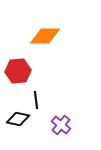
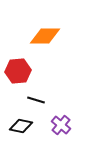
black line: rotated 66 degrees counterclockwise
black diamond: moved 3 px right, 7 px down
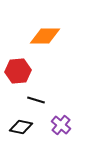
black diamond: moved 1 px down
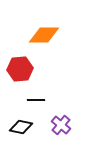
orange diamond: moved 1 px left, 1 px up
red hexagon: moved 2 px right, 2 px up
black line: rotated 18 degrees counterclockwise
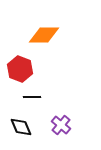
red hexagon: rotated 25 degrees clockwise
black line: moved 4 px left, 3 px up
black diamond: rotated 55 degrees clockwise
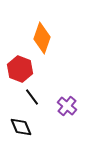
orange diamond: moved 2 px left, 3 px down; rotated 72 degrees counterclockwise
black line: rotated 54 degrees clockwise
purple cross: moved 6 px right, 19 px up
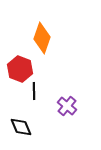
black line: moved 2 px right, 6 px up; rotated 36 degrees clockwise
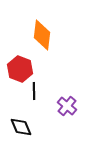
orange diamond: moved 3 px up; rotated 12 degrees counterclockwise
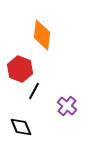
black line: rotated 30 degrees clockwise
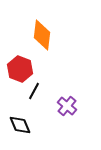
black diamond: moved 1 px left, 2 px up
